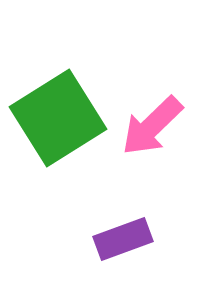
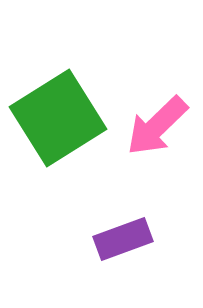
pink arrow: moved 5 px right
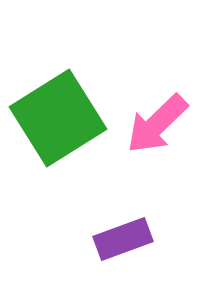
pink arrow: moved 2 px up
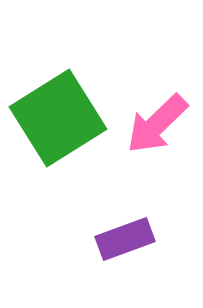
purple rectangle: moved 2 px right
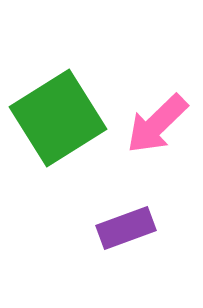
purple rectangle: moved 1 px right, 11 px up
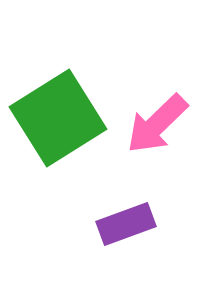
purple rectangle: moved 4 px up
